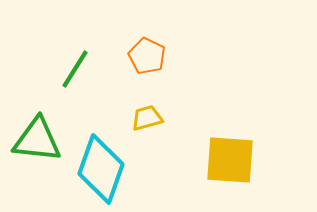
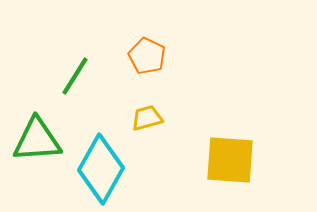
green line: moved 7 px down
green triangle: rotated 10 degrees counterclockwise
cyan diamond: rotated 10 degrees clockwise
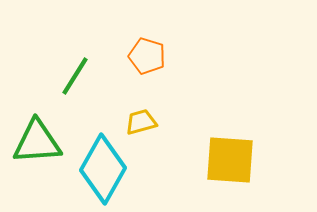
orange pentagon: rotated 9 degrees counterclockwise
yellow trapezoid: moved 6 px left, 4 px down
green triangle: moved 2 px down
cyan diamond: moved 2 px right
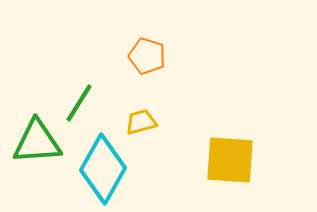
green line: moved 4 px right, 27 px down
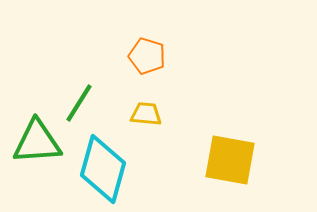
yellow trapezoid: moved 5 px right, 8 px up; rotated 20 degrees clockwise
yellow square: rotated 6 degrees clockwise
cyan diamond: rotated 14 degrees counterclockwise
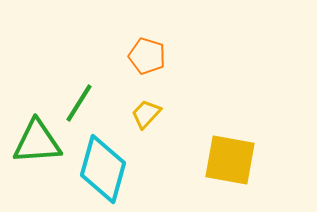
yellow trapezoid: rotated 52 degrees counterclockwise
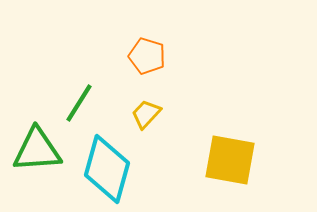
green triangle: moved 8 px down
cyan diamond: moved 4 px right
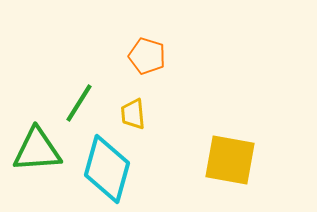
yellow trapezoid: moved 13 px left; rotated 48 degrees counterclockwise
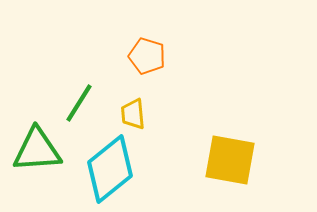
cyan diamond: moved 3 px right; rotated 36 degrees clockwise
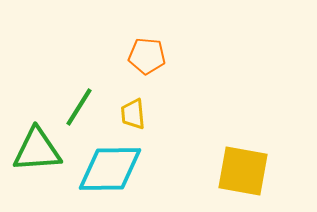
orange pentagon: rotated 12 degrees counterclockwise
green line: moved 4 px down
yellow square: moved 13 px right, 11 px down
cyan diamond: rotated 38 degrees clockwise
